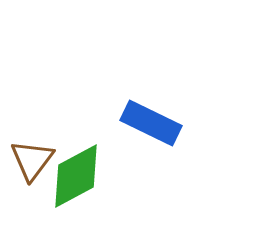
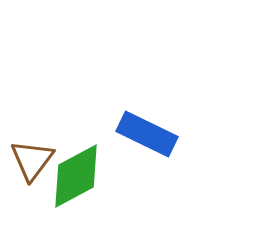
blue rectangle: moved 4 px left, 11 px down
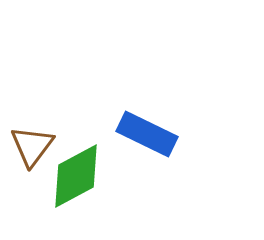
brown triangle: moved 14 px up
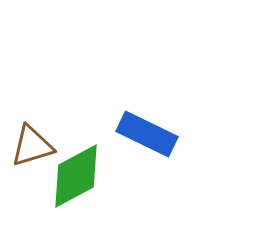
brown triangle: rotated 36 degrees clockwise
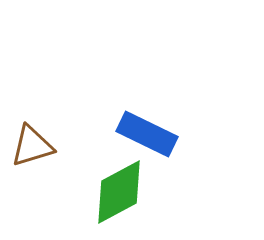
green diamond: moved 43 px right, 16 px down
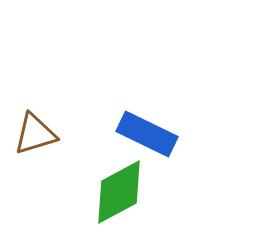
brown triangle: moved 3 px right, 12 px up
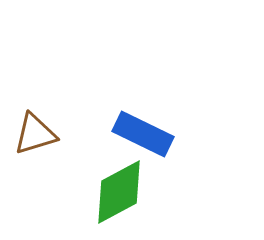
blue rectangle: moved 4 px left
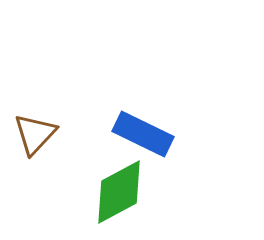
brown triangle: rotated 30 degrees counterclockwise
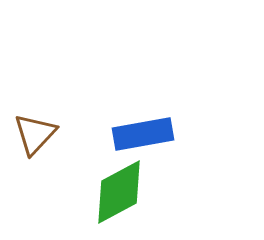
blue rectangle: rotated 36 degrees counterclockwise
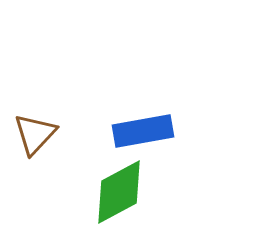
blue rectangle: moved 3 px up
